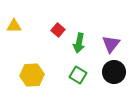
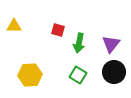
red square: rotated 24 degrees counterclockwise
yellow hexagon: moved 2 px left
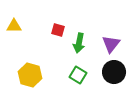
yellow hexagon: rotated 20 degrees clockwise
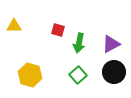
purple triangle: rotated 24 degrees clockwise
green square: rotated 18 degrees clockwise
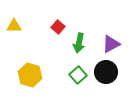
red square: moved 3 px up; rotated 24 degrees clockwise
black circle: moved 8 px left
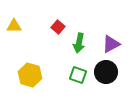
green square: rotated 30 degrees counterclockwise
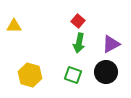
red square: moved 20 px right, 6 px up
green square: moved 5 px left
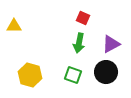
red square: moved 5 px right, 3 px up; rotated 16 degrees counterclockwise
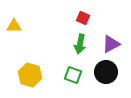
green arrow: moved 1 px right, 1 px down
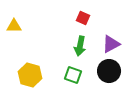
green arrow: moved 2 px down
black circle: moved 3 px right, 1 px up
